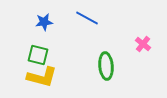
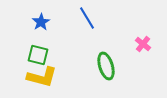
blue line: rotated 30 degrees clockwise
blue star: moved 3 px left; rotated 24 degrees counterclockwise
green ellipse: rotated 12 degrees counterclockwise
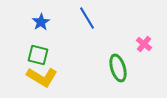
pink cross: moved 1 px right
green ellipse: moved 12 px right, 2 px down
yellow L-shape: rotated 16 degrees clockwise
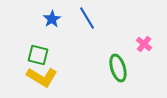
blue star: moved 11 px right, 3 px up
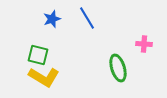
blue star: rotated 12 degrees clockwise
pink cross: rotated 35 degrees counterclockwise
yellow L-shape: moved 2 px right
